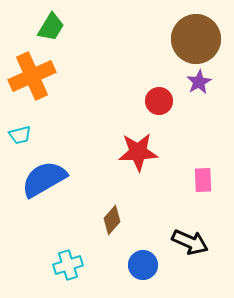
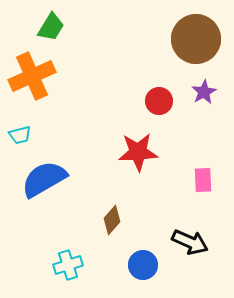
purple star: moved 5 px right, 10 px down
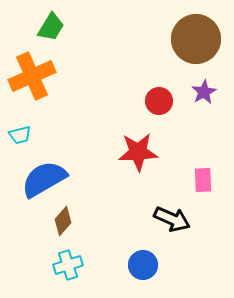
brown diamond: moved 49 px left, 1 px down
black arrow: moved 18 px left, 23 px up
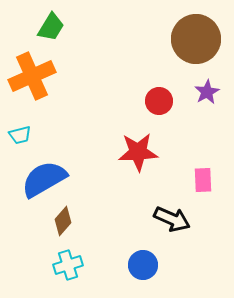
purple star: moved 3 px right
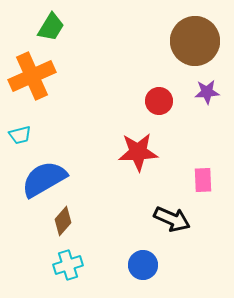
brown circle: moved 1 px left, 2 px down
purple star: rotated 25 degrees clockwise
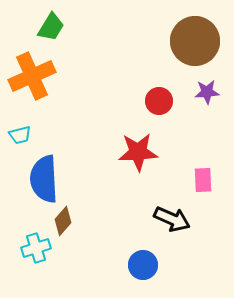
blue semicircle: rotated 63 degrees counterclockwise
cyan cross: moved 32 px left, 17 px up
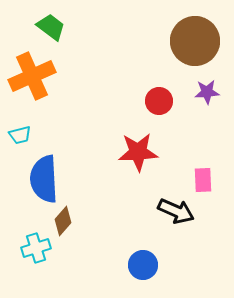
green trapezoid: rotated 84 degrees counterclockwise
black arrow: moved 4 px right, 8 px up
